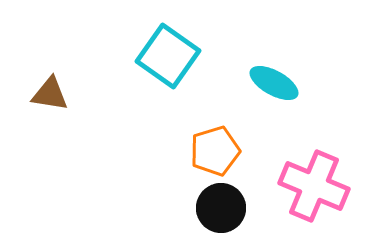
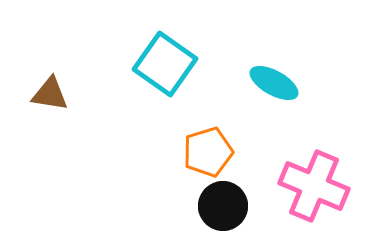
cyan square: moved 3 px left, 8 px down
orange pentagon: moved 7 px left, 1 px down
black circle: moved 2 px right, 2 px up
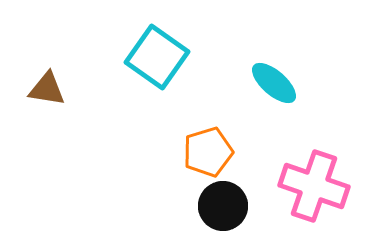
cyan square: moved 8 px left, 7 px up
cyan ellipse: rotated 12 degrees clockwise
brown triangle: moved 3 px left, 5 px up
pink cross: rotated 4 degrees counterclockwise
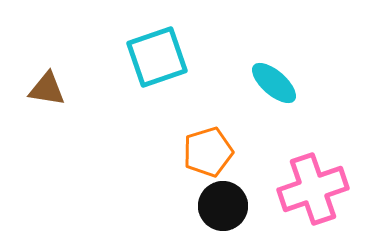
cyan square: rotated 36 degrees clockwise
pink cross: moved 1 px left, 3 px down; rotated 38 degrees counterclockwise
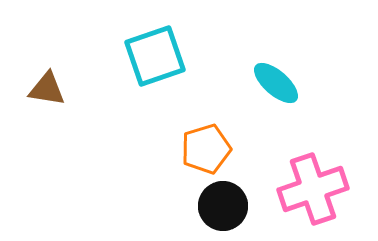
cyan square: moved 2 px left, 1 px up
cyan ellipse: moved 2 px right
orange pentagon: moved 2 px left, 3 px up
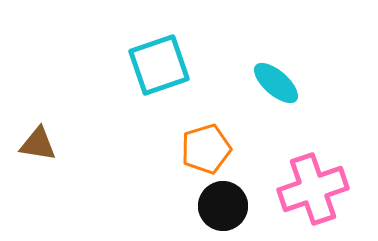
cyan square: moved 4 px right, 9 px down
brown triangle: moved 9 px left, 55 px down
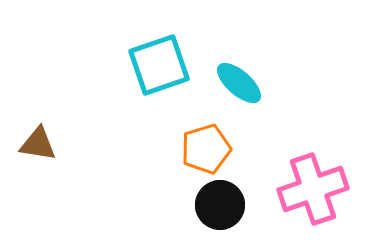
cyan ellipse: moved 37 px left
black circle: moved 3 px left, 1 px up
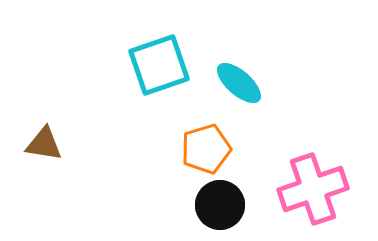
brown triangle: moved 6 px right
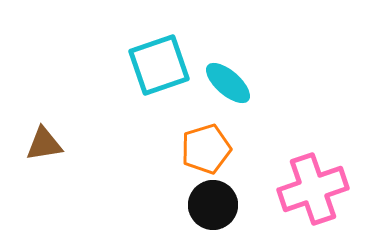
cyan ellipse: moved 11 px left
brown triangle: rotated 18 degrees counterclockwise
black circle: moved 7 px left
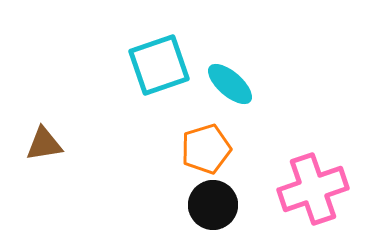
cyan ellipse: moved 2 px right, 1 px down
